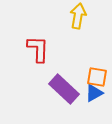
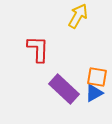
yellow arrow: rotated 20 degrees clockwise
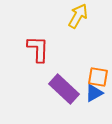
orange square: moved 1 px right
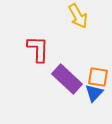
yellow arrow: rotated 120 degrees clockwise
purple rectangle: moved 3 px right, 10 px up
blue triangle: rotated 18 degrees counterclockwise
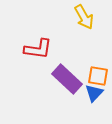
yellow arrow: moved 6 px right, 1 px down
red L-shape: rotated 96 degrees clockwise
orange square: moved 1 px up
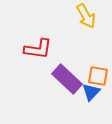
yellow arrow: moved 2 px right, 1 px up
blue triangle: moved 3 px left, 1 px up
